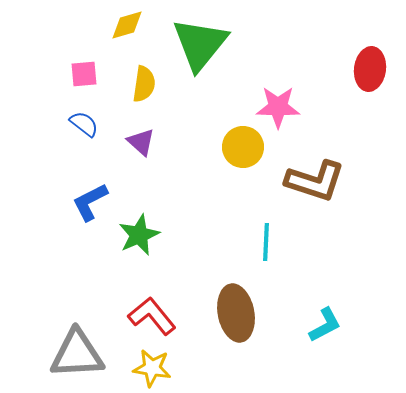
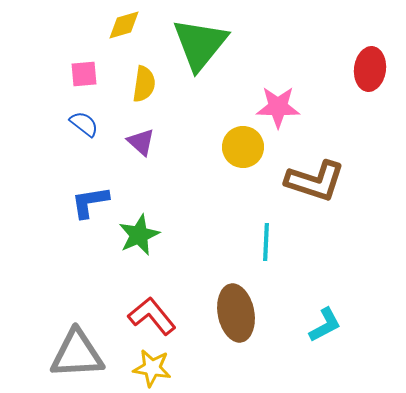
yellow diamond: moved 3 px left
blue L-shape: rotated 18 degrees clockwise
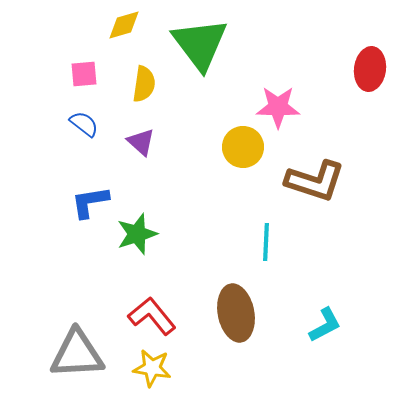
green triangle: rotated 16 degrees counterclockwise
green star: moved 2 px left, 1 px up; rotated 6 degrees clockwise
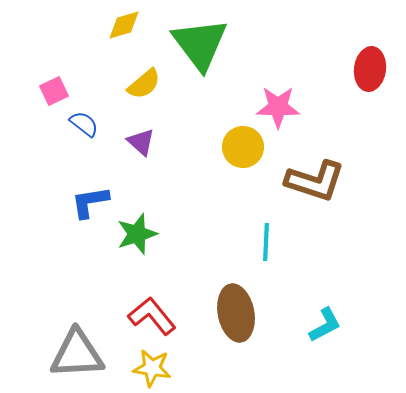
pink square: moved 30 px left, 17 px down; rotated 20 degrees counterclockwise
yellow semicircle: rotated 42 degrees clockwise
